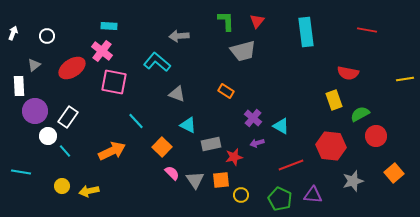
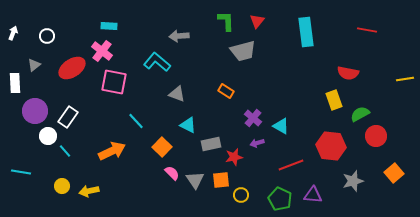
white rectangle at (19, 86): moved 4 px left, 3 px up
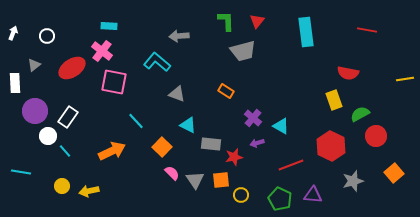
gray rectangle at (211, 144): rotated 18 degrees clockwise
red hexagon at (331, 146): rotated 20 degrees clockwise
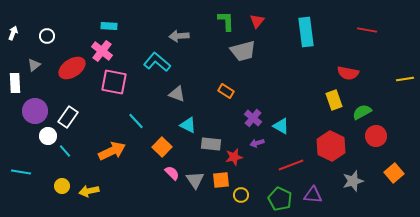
green semicircle at (360, 114): moved 2 px right, 2 px up
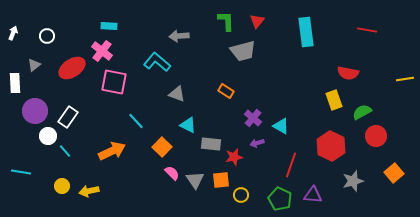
red line at (291, 165): rotated 50 degrees counterclockwise
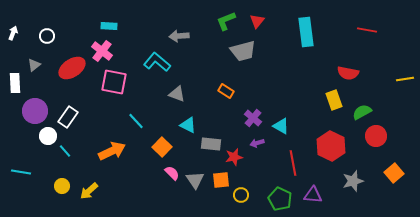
green L-shape at (226, 21): rotated 110 degrees counterclockwise
red line at (291, 165): moved 2 px right, 2 px up; rotated 30 degrees counterclockwise
yellow arrow at (89, 191): rotated 30 degrees counterclockwise
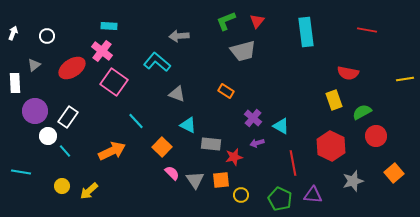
pink square at (114, 82): rotated 24 degrees clockwise
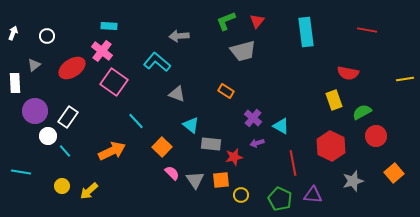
cyan triangle at (188, 125): moved 3 px right; rotated 12 degrees clockwise
